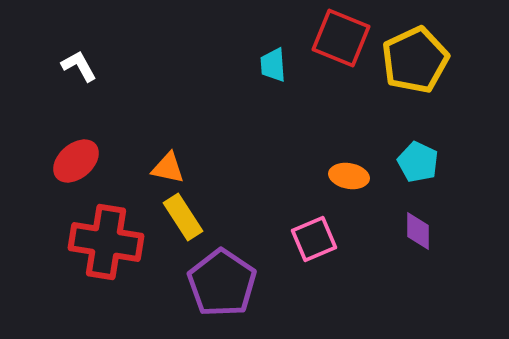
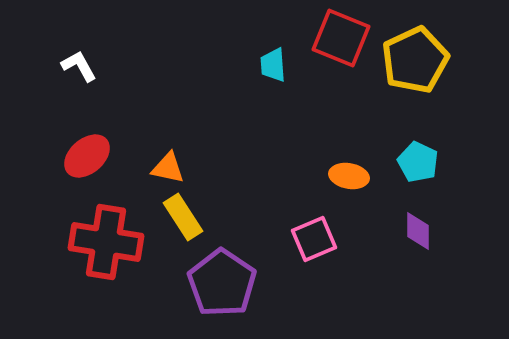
red ellipse: moved 11 px right, 5 px up
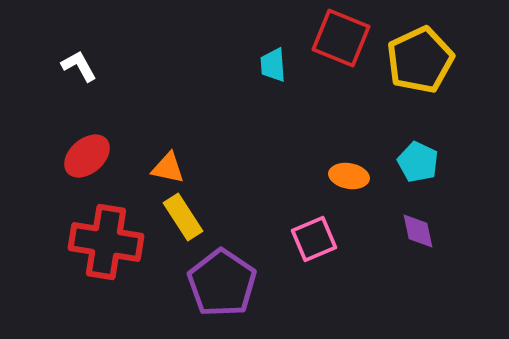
yellow pentagon: moved 5 px right
purple diamond: rotated 12 degrees counterclockwise
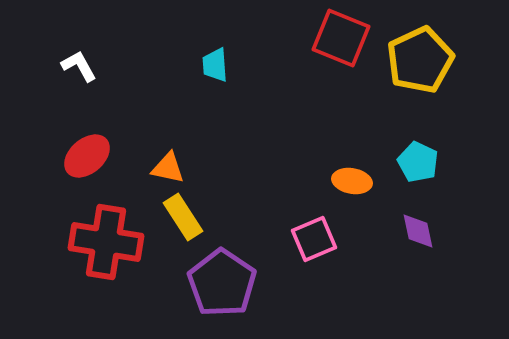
cyan trapezoid: moved 58 px left
orange ellipse: moved 3 px right, 5 px down
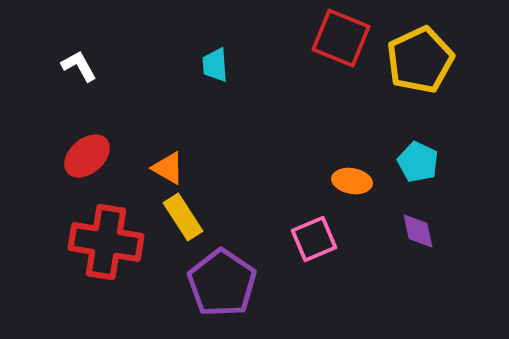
orange triangle: rotated 18 degrees clockwise
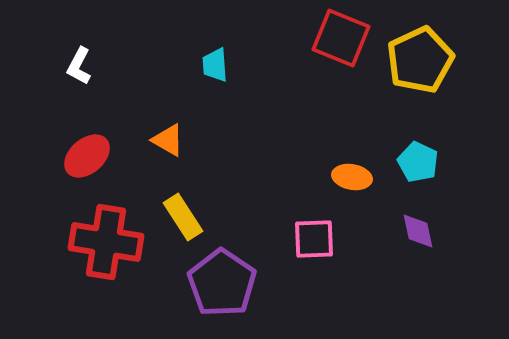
white L-shape: rotated 123 degrees counterclockwise
orange triangle: moved 28 px up
orange ellipse: moved 4 px up
pink square: rotated 21 degrees clockwise
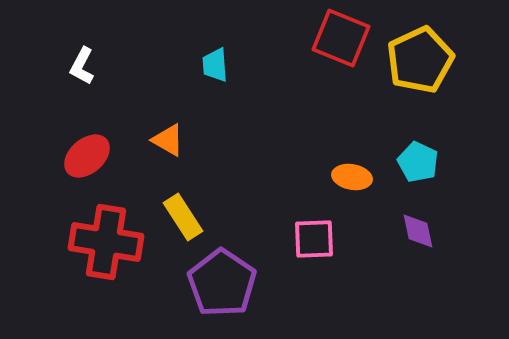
white L-shape: moved 3 px right
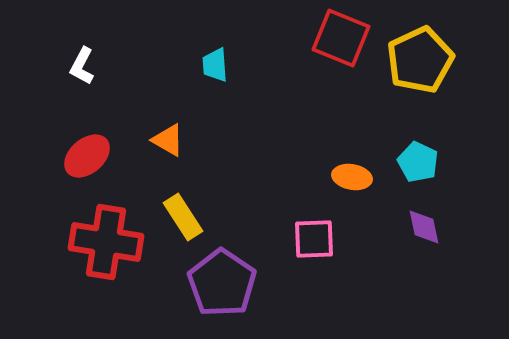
purple diamond: moved 6 px right, 4 px up
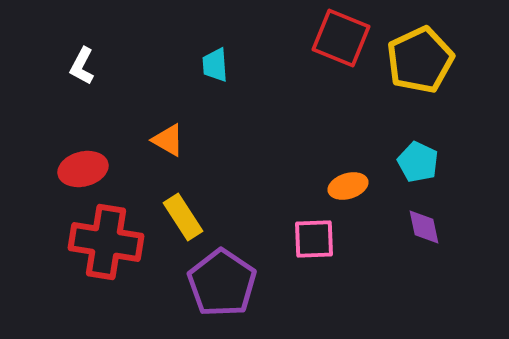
red ellipse: moved 4 px left, 13 px down; rotated 27 degrees clockwise
orange ellipse: moved 4 px left, 9 px down; rotated 27 degrees counterclockwise
